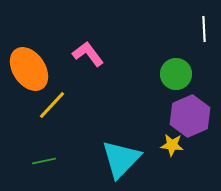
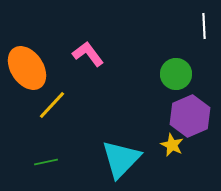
white line: moved 3 px up
orange ellipse: moved 2 px left, 1 px up
yellow star: rotated 20 degrees clockwise
green line: moved 2 px right, 1 px down
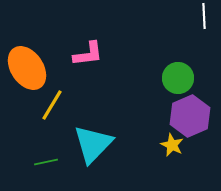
white line: moved 10 px up
pink L-shape: rotated 120 degrees clockwise
green circle: moved 2 px right, 4 px down
yellow line: rotated 12 degrees counterclockwise
cyan triangle: moved 28 px left, 15 px up
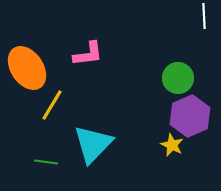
green line: rotated 20 degrees clockwise
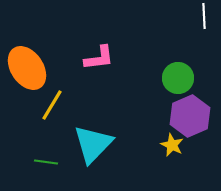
pink L-shape: moved 11 px right, 4 px down
